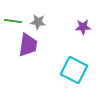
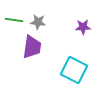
green line: moved 1 px right, 1 px up
purple trapezoid: moved 4 px right, 2 px down
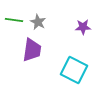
gray star: rotated 21 degrees clockwise
purple trapezoid: moved 3 px down
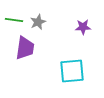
gray star: rotated 21 degrees clockwise
purple trapezoid: moved 7 px left, 2 px up
cyan square: moved 2 px left, 1 px down; rotated 32 degrees counterclockwise
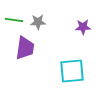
gray star: rotated 21 degrees clockwise
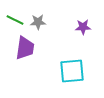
green line: moved 1 px right; rotated 18 degrees clockwise
